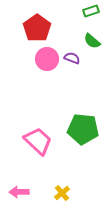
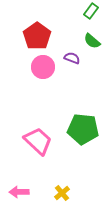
green rectangle: rotated 35 degrees counterclockwise
red pentagon: moved 8 px down
pink circle: moved 4 px left, 8 px down
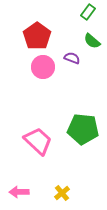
green rectangle: moved 3 px left, 1 px down
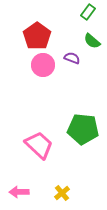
pink circle: moved 2 px up
pink trapezoid: moved 1 px right, 4 px down
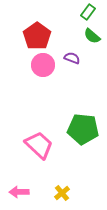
green semicircle: moved 5 px up
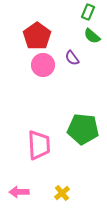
green rectangle: rotated 14 degrees counterclockwise
purple semicircle: rotated 147 degrees counterclockwise
pink trapezoid: rotated 44 degrees clockwise
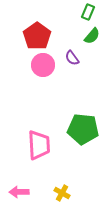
green semicircle: rotated 90 degrees counterclockwise
yellow cross: rotated 21 degrees counterclockwise
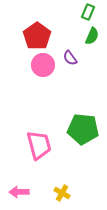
green semicircle: rotated 18 degrees counterclockwise
purple semicircle: moved 2 px left
pink trapezoid: rotated 12 degrees counterclockwise
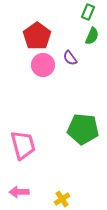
pink trapezoid: moved 16 px left
yellow cross: moved 6 px down; rotated 28 degrees clockwise
